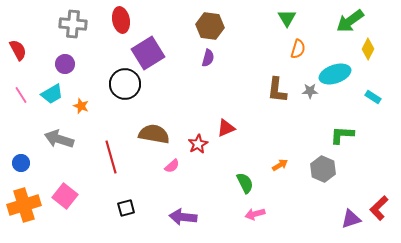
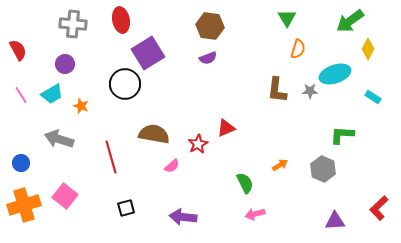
purple semicircle: rotated 54 degrees clockwise
purple triangle: moved 16 px left, 2 px down; rotated 15 degrees clockwise
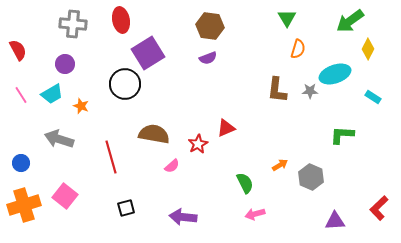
gray hexagon: moved 12 px left, 8 px down
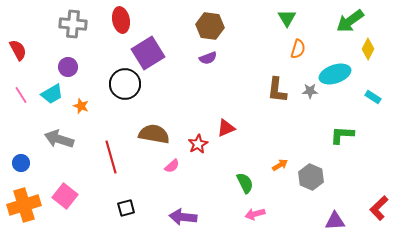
purple circle: moved 3 px right, 3 px down
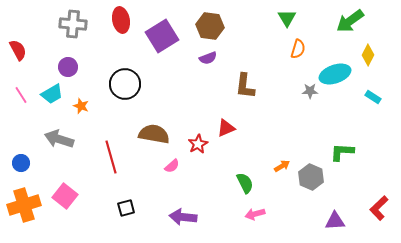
yellow diamond: moved 6 px down
purple square: moved 14 px right, 17 px up
brown L-shape: moved 32 px left, 4 px up
green L-shape: moved 17 px down
orange arrow: moved 2 px right, 1 px down
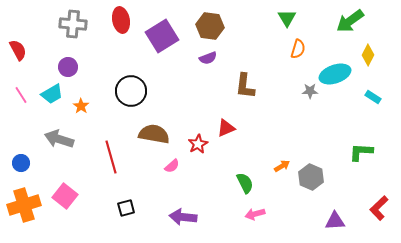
black circle: moved 6 px right, 7 px down
orange star: rotated 14 degrees clockwise
green L-shape: moved 19 px right
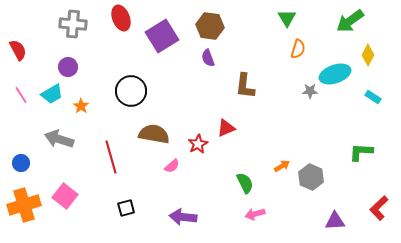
red ellipse: moved 2 px up; rotated 10 degrees counterclockwise
purple semicircle: rotated 90 degrees clockwise
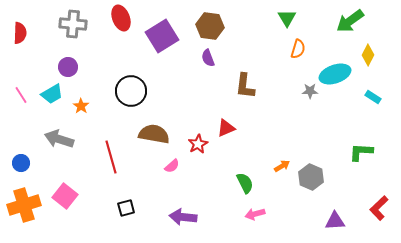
red semicircle: moved 2 px right, 17 px up; rotated 30 degrees clockwise
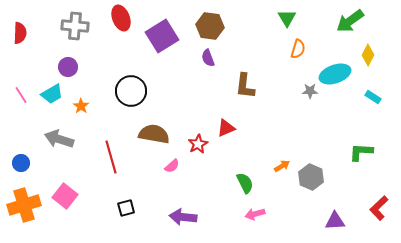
gray cross: moved 2 px right, 2 px down
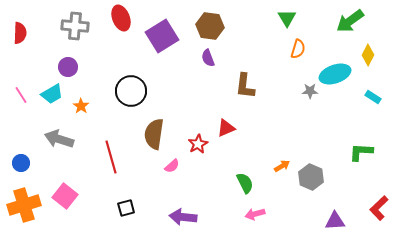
brown semicircle: rotated 92 degrees counterclockwise
